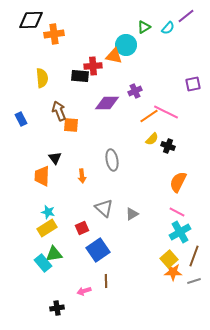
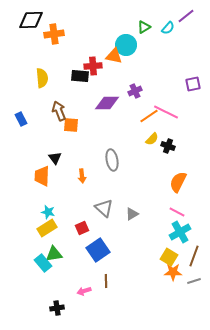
yellow square at (169, 259): moved 2 px up; rotated 18 degrees counterclockwise
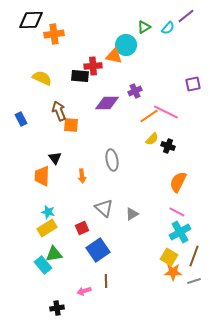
yellow semicircle at (42, 78): rotated 60 degrees counterclockwise
cyan rectangle at (43, 263): moved 2 px down
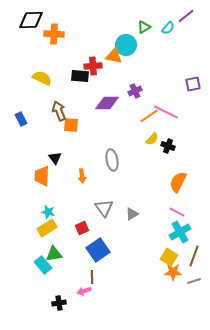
orange cross at (54, 34): rotated 12 degrees clockwise
gray triangle at (104, 208): rotated 12 degrees clockwise
brown line at (106, 281): moved 14 px left, 4 px up
black cross at (57, 308): moved 2 px right, 5 px up
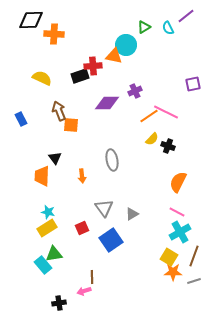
cyan semicircle at (168, 28): rotated 112 degrees clockwise
black rectangle at (80, 76): rotated 24 degrees counterclockwise
blue square at (98, 250): moved 13 px right, 10 px up
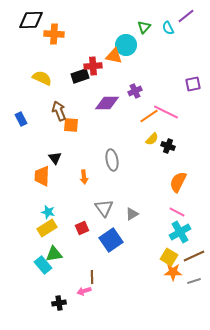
green triangle at (144, 27): rotated 16 degrees counterclockwise
orange arrow at (82, 176): moved 2 px right, 1 px down
brown line at (194, 256): rotated 45 degrees clockwise
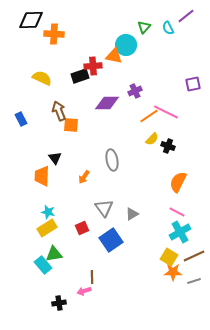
orange arrow at (84, 177): rotated 40 degrees clockwise
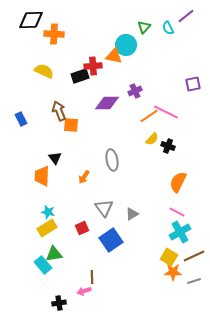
yellow semicircle at (42, 78): moved 2 px right, 7 px up
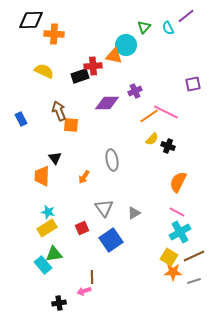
gray triangle at (132, 214): moved 2 px right, 1 px up
